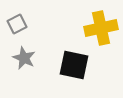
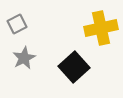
gray star: rotated 20 degrees clockwise
black square: moved 2 px down; rotated 36 degrees clockwise
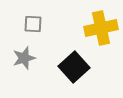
gray square: moved 16 px right; rotated 30 degrees clockwise
gray star: rotated 10 degrees clockwise
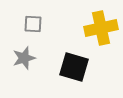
black square: rotated 32 degrees counterclockwise
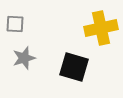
gray square: moved 18 px left
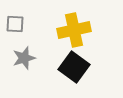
yellow cross: moved 27 px left, 2 px down
black square: rotated 20 degrees clockwise
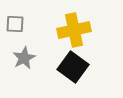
gray star: rotated 10 degrees counterclockwise
black square: moved 1 px left
